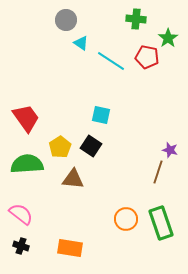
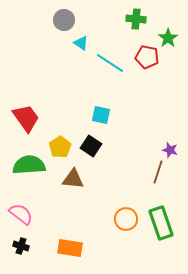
gray circle: moved 2 px left
cyan line: moved 1 px left, 2 px down
green semicircle: moved 2 px right, 1 px down
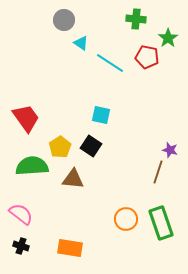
green semicircle: moved 3 px right, 1 px down
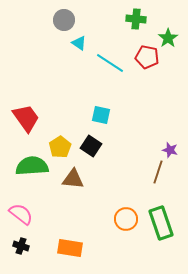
cyan triangle: moved 2 px left
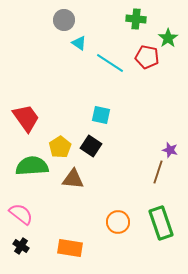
orange circle: moved 8 px left, 3 px down
black cross: rotated 14 degrees clockwise
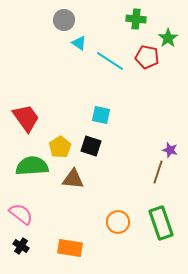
cyan line: moved 2 px up
black square: rotated 15 degrees counterclockwise
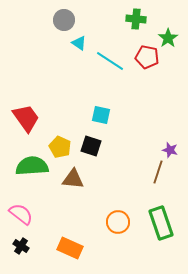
yellow pentagon: rotated 15 degrees counterclockwise
orange rectangle: rotated 15 degrees clockwise
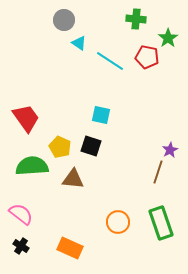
purple star: rotated 28 degrees clockwise
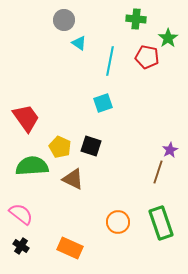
cyan line: rotated 68 degrees clockwise
cyan square: moved 2 px right, 12 px up; rotated 30 degrees counterclockwise
brown triangle: rotated 20 degrees clockwise
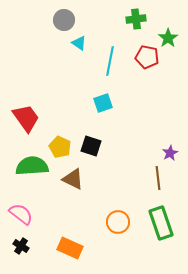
green cross: rotated 12 degrees counterclockwise
purple star: moved 3 px down
brown line: moved 6 px down; rotated 25 degrees counterclockwise
